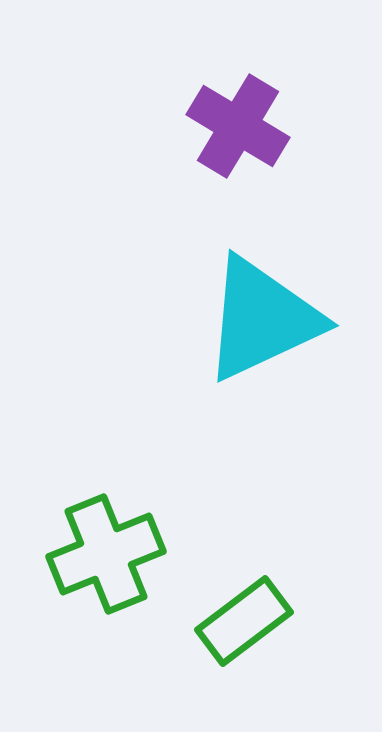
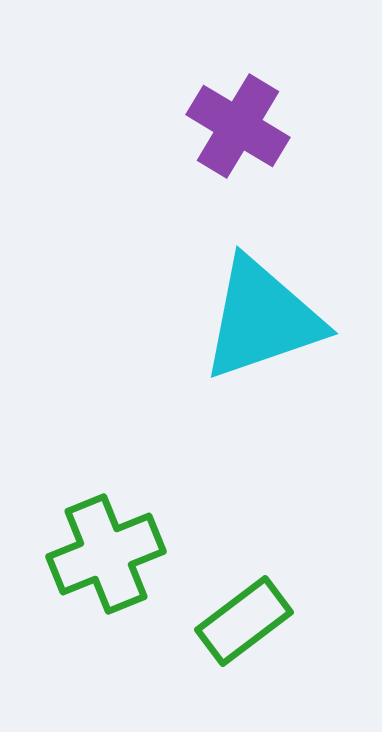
cyan triangle: rotated 6 degrees clockwise
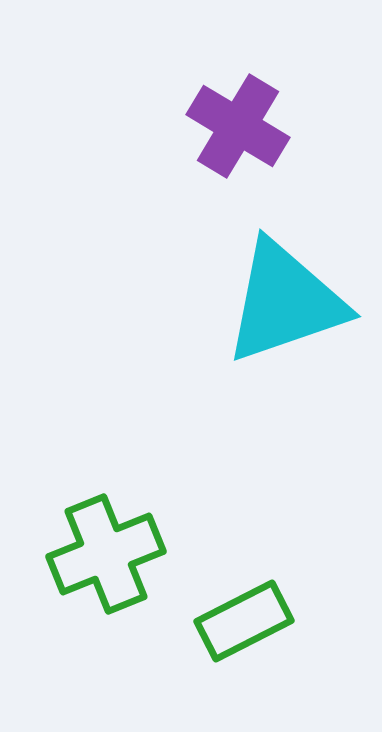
cyan triangle: moved 23 px right, 17 px up
green rectangle: rotated 10 degrees clockwise
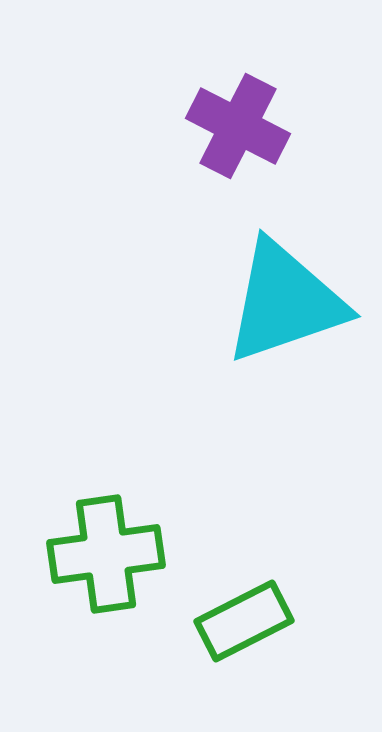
purple cross: rotated 4 degrees counterclockwise
green cross: rotated 14 degrees clockwise
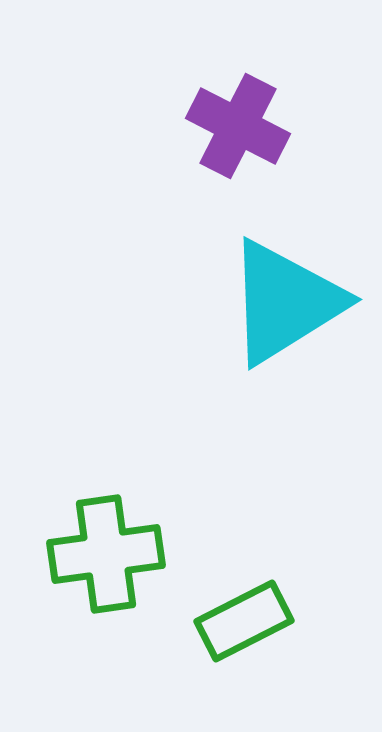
cyan triangle: rotated 13 degrees counterclockwise
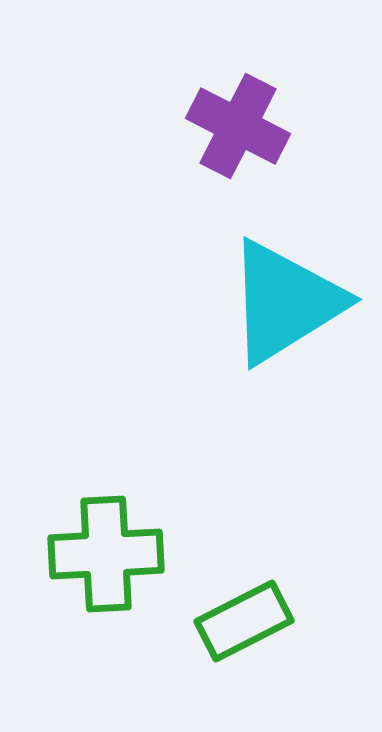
green cross: rotated 5 degrees clockwise
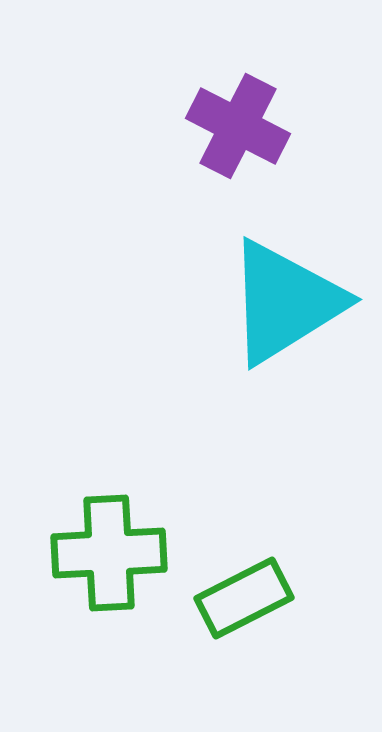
green cross: moved 3 px right, 1 px up
green rectangle: moved 23 px up
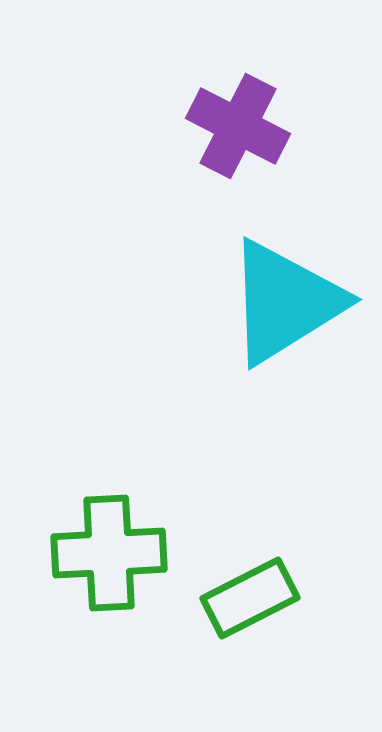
green rectangle: moved 6 px right
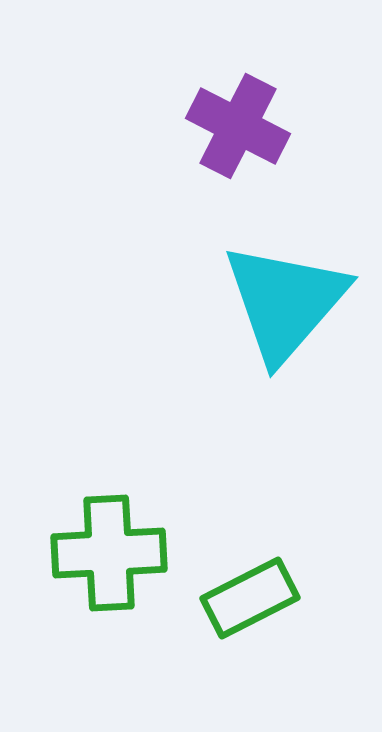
cyan triangle: rotated 17 degrees counterclockwise
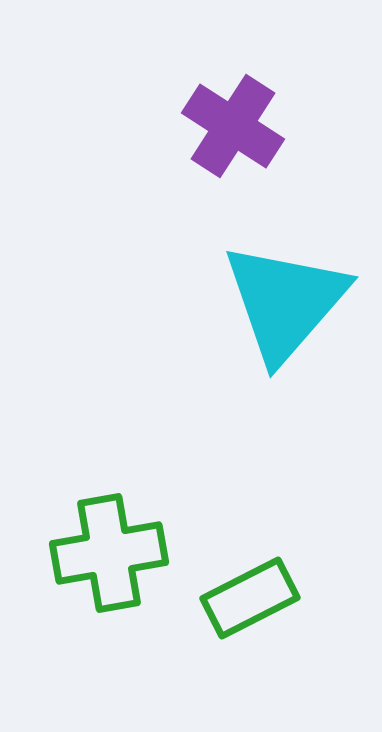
purple cross: moved 5 px left; rotated 6 degrees clockwise
green cross: rotated 7 degrees counterclockwise
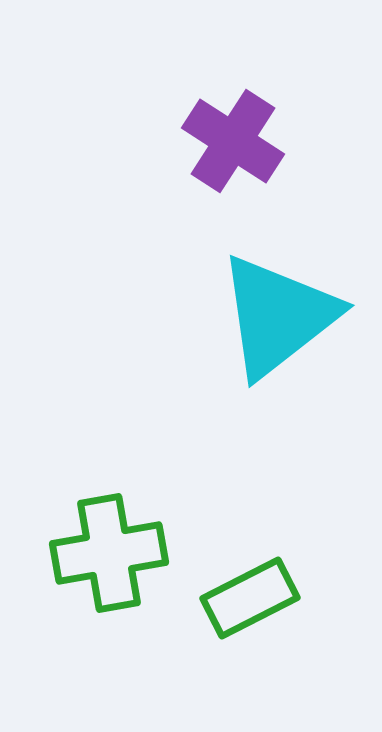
purple cross: moved 15 px down
cyan triangle: moved 7 px left, 14 px down; rotated 11 degrees clockwise
